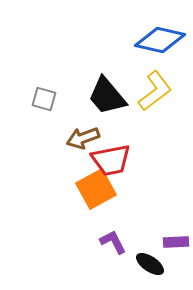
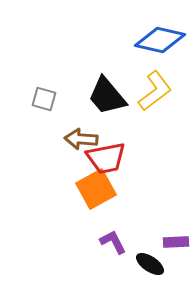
brown arrow: moved 2 px left, 1 px down; rotated 24 degrees clockwise
red trapezoid: moved 5 px left, 2 px up
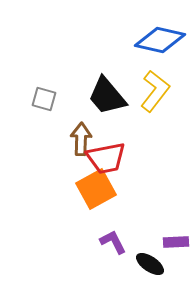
yellow L-shape: rotated 15 degrees counterclockwise
brown arrow: rotated 88 degrees clockwise
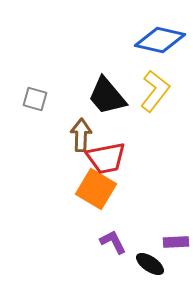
gray square: moved 9 px left
brown arrow: moved 4 px up
orange square: rotated 30 degrees counterclockwise
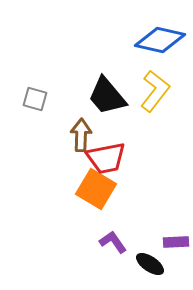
purple L-shape: rotated 8 degrees counterclockwise
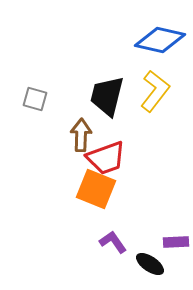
black trapezoid: rotated 54 degrees clockwise
red trapezoid: rotated 9 degrees counterclockwise
orange square: rotated 9 degrees counterclockwise
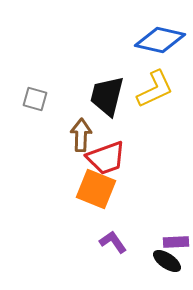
yellow L-shape: moved 2 px up; rotated 27 degrees clockwise
black ellipse: moved 17 px right, 3 px up
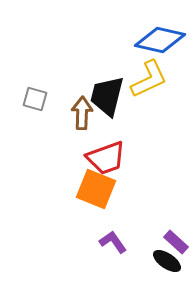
yellow L-shape: moved 6 px left, 10 px up
brown arrow: moved 1 px right, 22 px up
purple rectangle: rotated 45 degrees clockwise
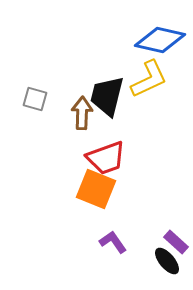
black ellipse: rotated 16 degrees clockwise
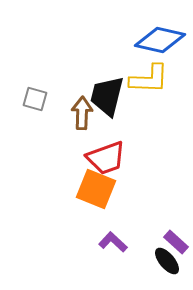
yellow L-shape: rotated 27 degrees clockwise
purple L-shape: rotated 12 degrees counterclockwise
